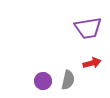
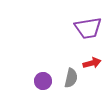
gray semicircle: moved 3 px right, 2 px up
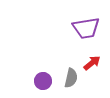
purple trapezoid: moved 2 px left
red arrow: rotated 24 degrees counterclockwise
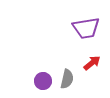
gray semicircle: moved 4 px left, 1 px down
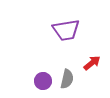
purple trapezoid: moved 20 px left, 2 px down
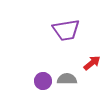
gray semicircle: rotated 102 degrees counterclockwise
